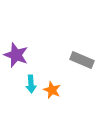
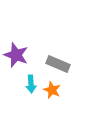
gray rectangle: moved 24 px left, 4 px down
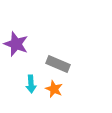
purple star: moved 11 px up
orange star: moved 2 px right, 1 px up
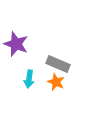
cyan arrow: moved 2 px left, 5 px up; rotated 12 degrees clockwise
orange star: moved 2 px right, 7 px up
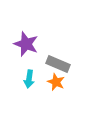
purple star: moved 10 px right
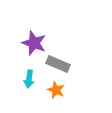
purple star: moved 8 px right, 1 px up
orange star: moved 8 px down
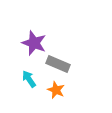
cyan arrow: rotated 138 degrees clockwise
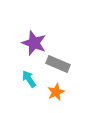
orange star: moved 2 px down; rotated 24 degrees clockwise
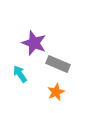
cyan arrow: moved 9 px left, 5 px up
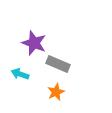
cyan arrow: rotated 36 degrees counterclockwise
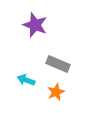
purple star: moved 1 px right, 18 px up
cyan arrow: moved 6 px right, 6 px down
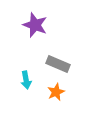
cyan arrow: rotated 120 degrees counterclockwise
